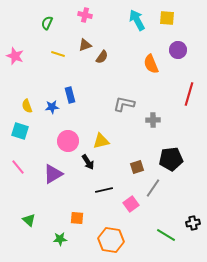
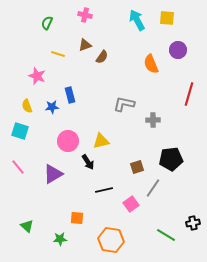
pink star: moved 22 px right, 20 px down
green triangle: moved 2 px left, 6 px down
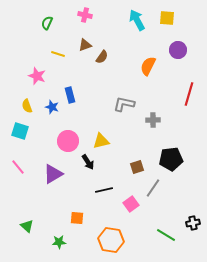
orange semicircle: moved 3 px left, 2 px down; rotated 48 degrees clockwise
blue star: rotated 24 degrees clockwise
green star: moved 1 px left, 3 px down
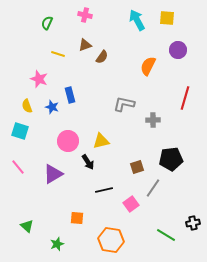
pink star: moved 2 px right, 3 px down
red line: moved 4 px left, 4 px down
green star: moved 2 px left, 2 px down; rotated 16 degrees counterclockwise
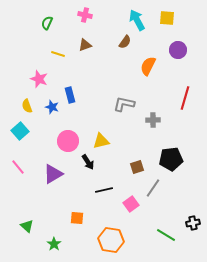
brown semicircle: moved 23 px right, 15 px up
cyan square: rotated 30 degrees clockwise
green star: moved 3 px left; rotated 16 degrees counterclockwise
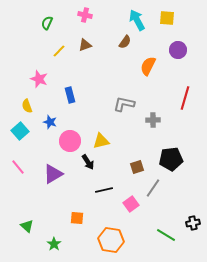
yellow line: moved 1 px right, 3 px up; rotated 64 degrees counterclockwise
blue star: moved 2 px left, 15 px down
pink circle: moved 2 px right
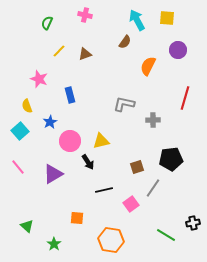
brown triangle: moved 9 px down
blue star: rotated 24 degrees clockwise
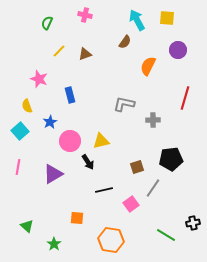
pink line: rotated 49 degrees clockwise
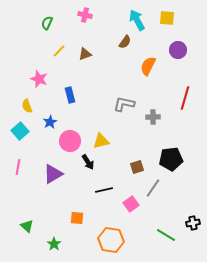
gray cross: moved 3 px up
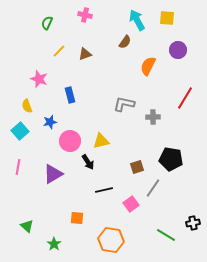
red line: rotated 15 degrees clockwise
blue star: rotated 16 degrees clockwise
black pentagon: rotated 15 degrees clockwise
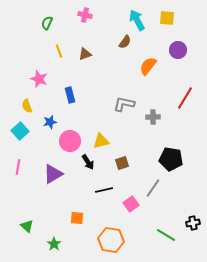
yellow line: rotated 64 degrees counterclockwise
orange semicircle: rotated 12 degrees clockwise
brown square: moved 15 px left, 4 px up
